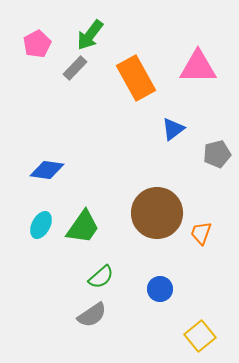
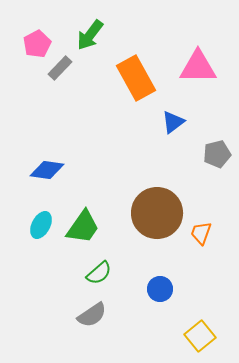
gray rectangle: moved 15 px left
blue triangle: moved 7 px up
green semicircle: moved 2 px left, 4 px up
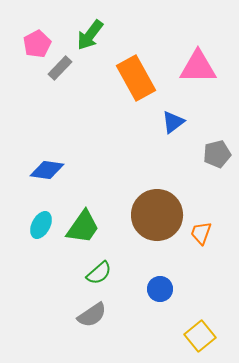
brown circle: moved 2 px down
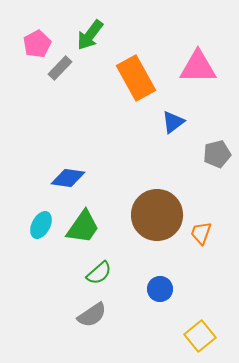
blue diamond: moved 21 px right, 8 px down
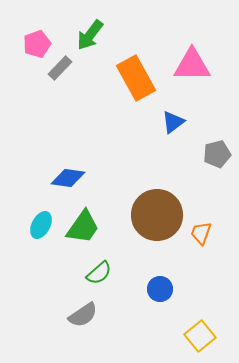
pink pentagon: rotated 8 degrees clockwise
pink triangle: moved 6 px left, 2 px up
gray semicircle: moved 9 px left
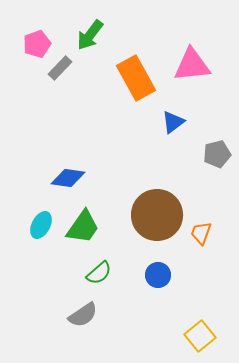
pink triangle: rotated 6 degrees counterclockwise
blue circle: moved 2 px left, 14 px up
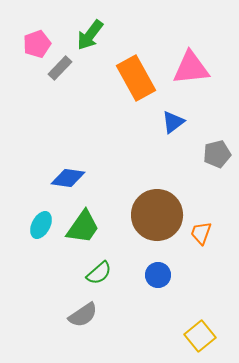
pink triangle: moved 1 px left, 3 px down
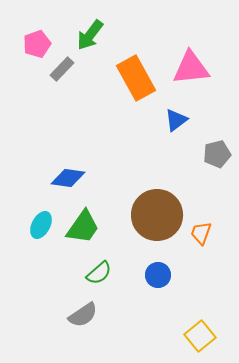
gray rectangle: moved 2 px right, 1 px down
blue triangle: moved 3 px right, 2 px up
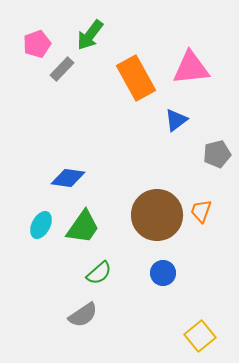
orange trapezoid: moved 22 px up
blue circle: moved 5 px right, 2 px up
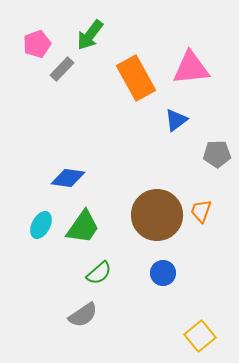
gray pentagon: rotated 12 degrees clockwise
